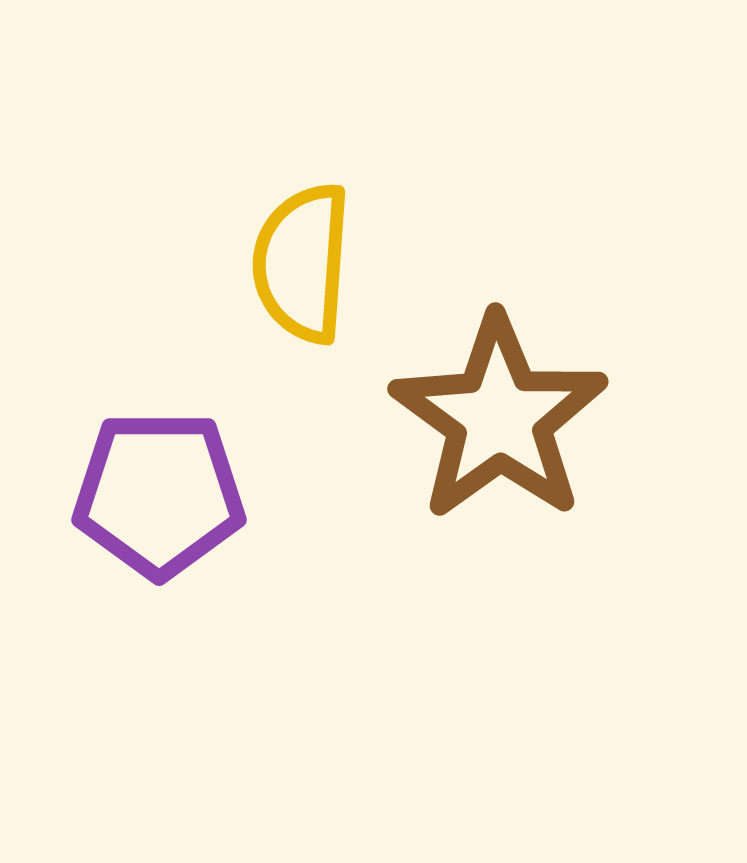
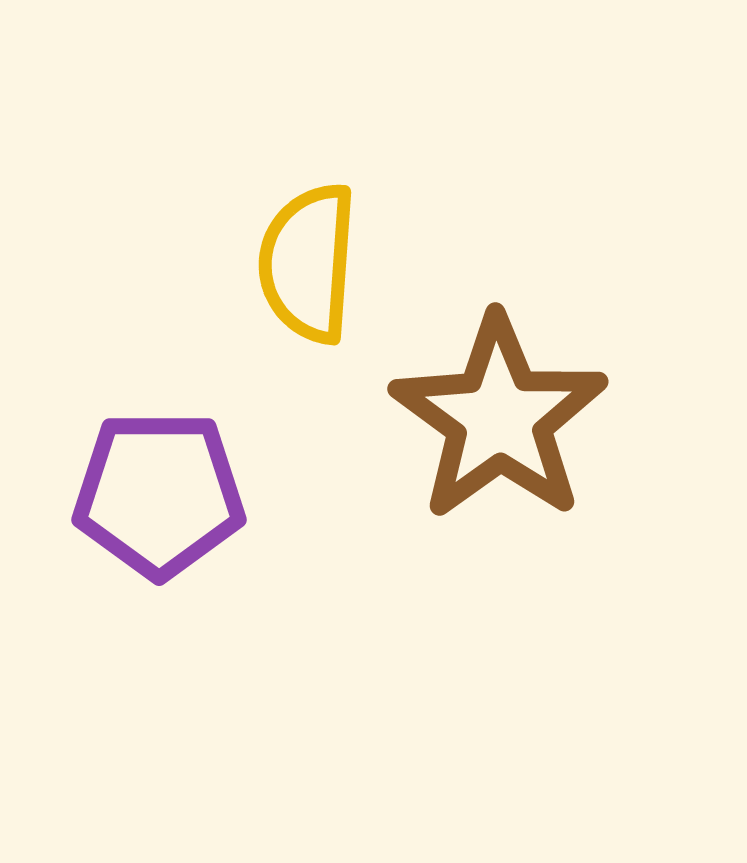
yellow semicircle: moved 6 px right
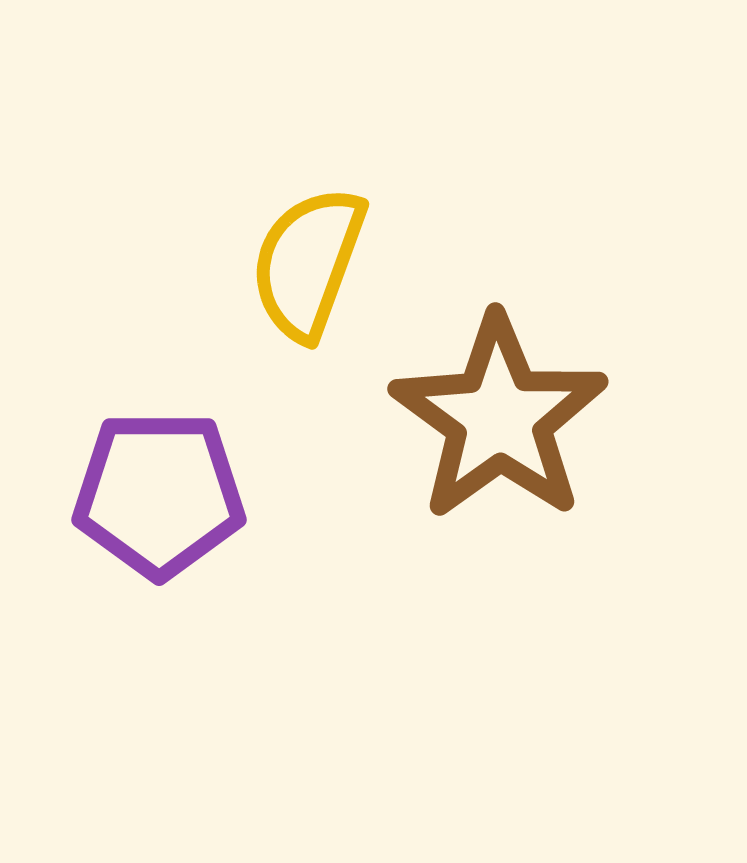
yellow semicircle: rotated 16 degrees clockwise
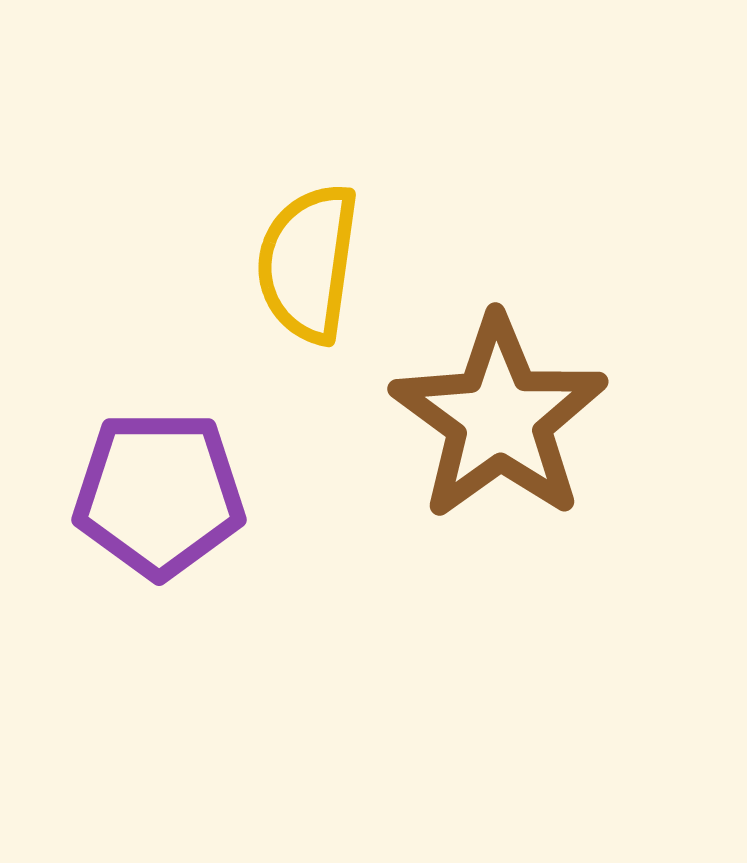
yellow semicircle: rotated 12 degrees counterclockwise
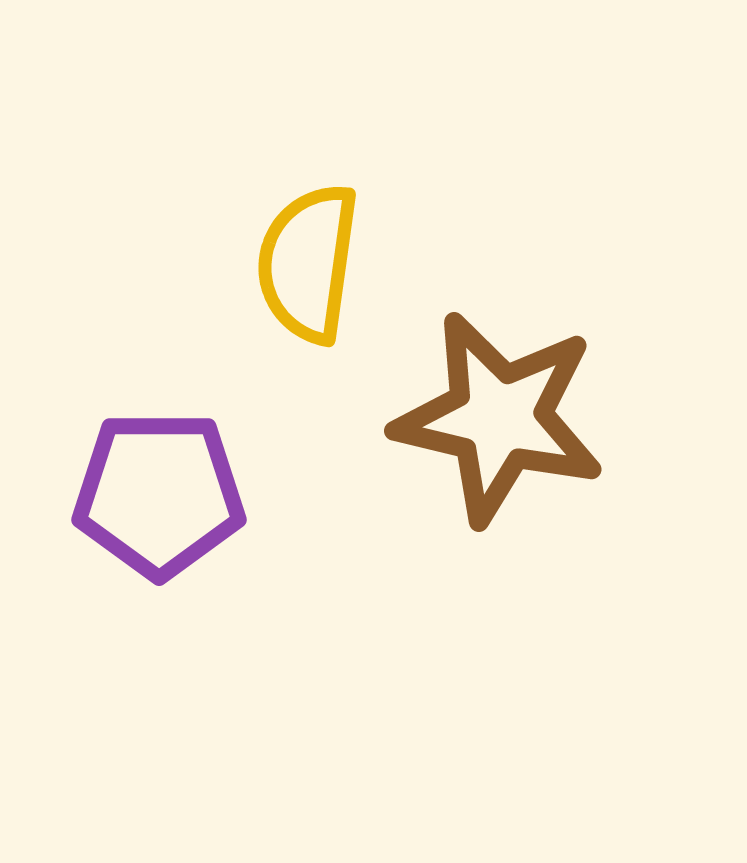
brown star: rotated 23 degrees counterclockwise
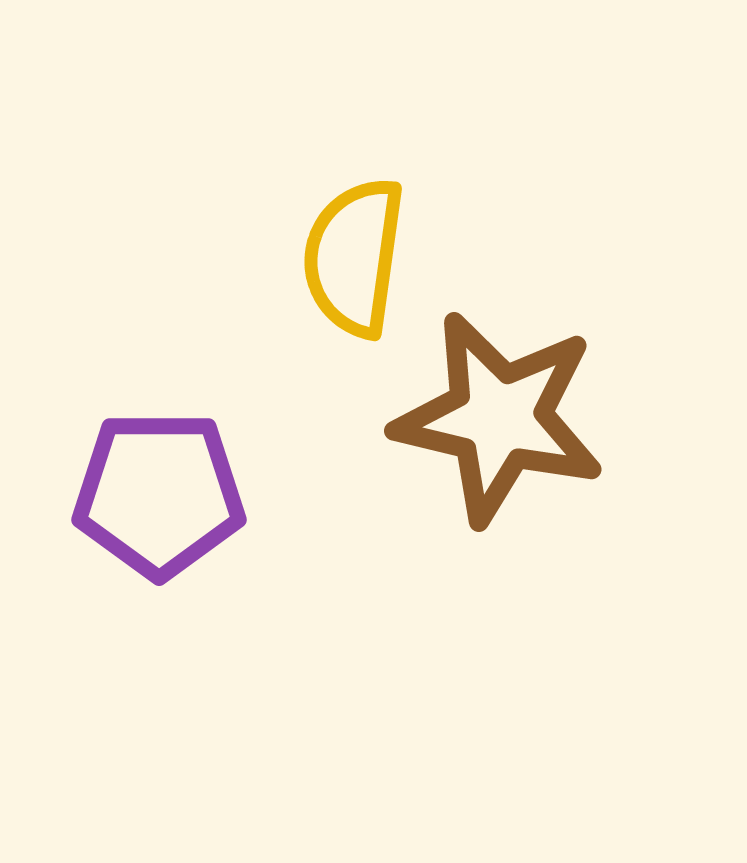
yellow semicircle: moved 46 px right, 6 px up
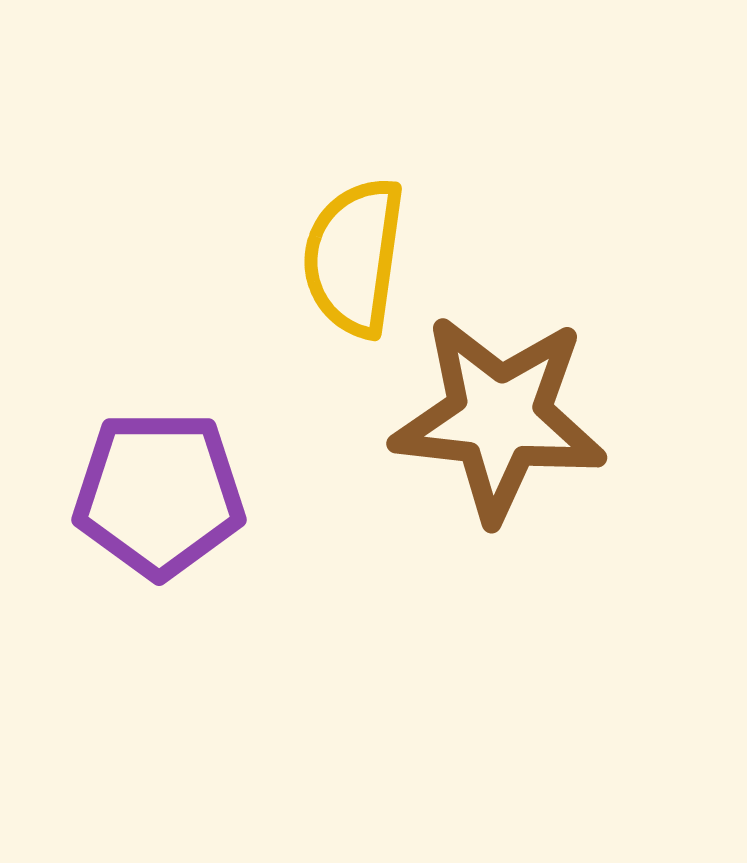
brown star: rotated 7 degrees counterclockwise
